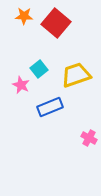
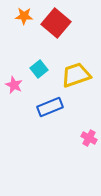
pink star: moved 7 px left
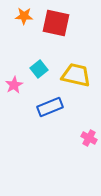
red square: rotated 28 degrees counterclockwise
yellow trapezoid: rotated 32 degrees clockwise
pink star: rotated 18 degrees clockwise
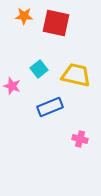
pink star: moved 2 px left, 1 px down; rotated 24 degrees counterclockwise
pink cross: moved 9 px left, 1 px down; rotated 14 degrees counterclockwise
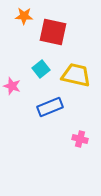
red square: moved 3 px left, 9 px down
cyan square: moved 2 px right
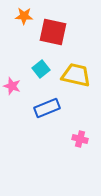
blue rectangle: moved 3 px left, 1 px down
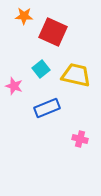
red square: rotated 12 degrees clockwise
pink star: moved 2 px right
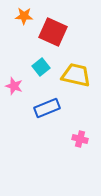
cyan square: moved 2 px up
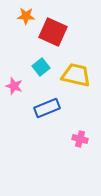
orange star: moved 2 px right
